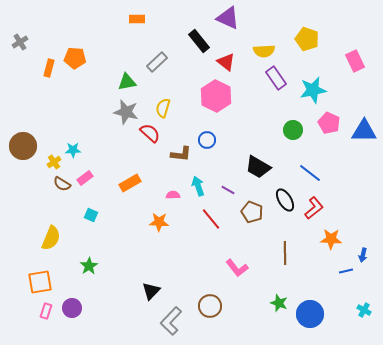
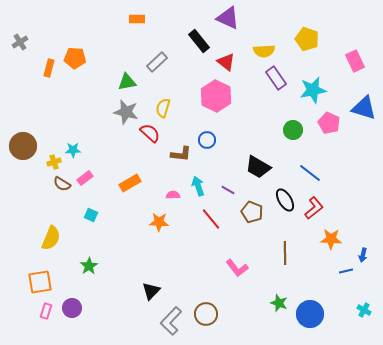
blue triangle at (364, 131): moved 23 px up; rotated 16 degrees clockwise
yellow cross at (54, 162): rotated 16 degrees clockwise
brown circle at (210, 306): moved 4 px left, 8 px down
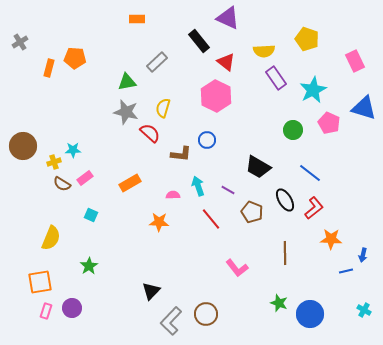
cyan star at (313, 90): rotated 16 degrees counterclockwise
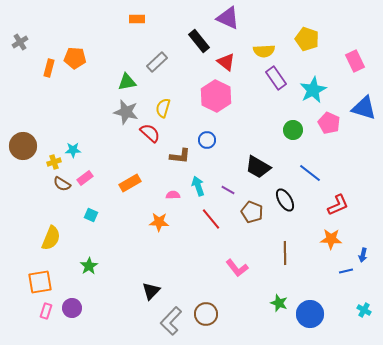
brown L-shape at (181, 154): moved 1 px left, 2 px down
red L-shape at (314, 208): moved 24 px right, 3 px up; rotated 15 degrees clockwise
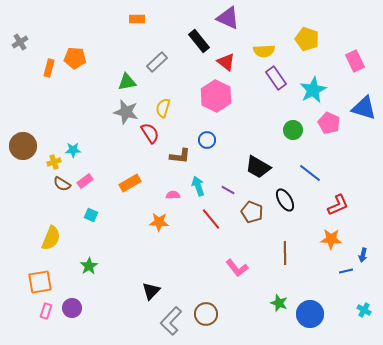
red semicircle at (150, 133): rotated 15 degrees clockwise
pink rectangle at (85, 178): moved 3 px down
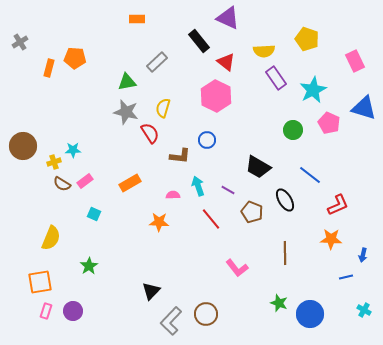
blue line at (310, 173): moved 2 px down
cyan square at (91, 215): moved 3 px right, 1 px up
blue line at (346, 271): moved 6 px down
purple circle at (72, 308): moved 1 px right, 3 px down
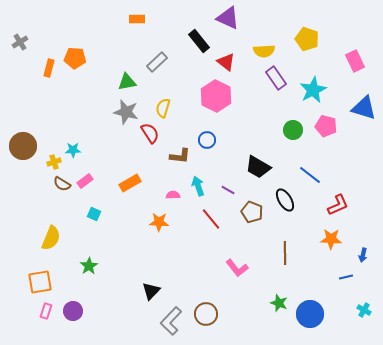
pink pentagon at (329, 123): moved 3 px left, 3 px down; rotated 10 degrees counterclockwise
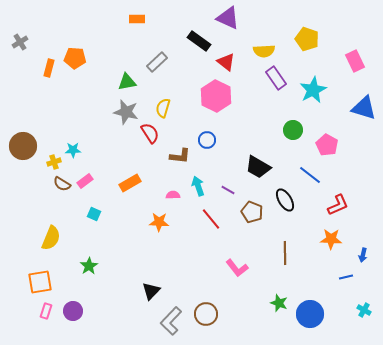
black rectangle at (199, 41): rotated 15 degrees counterclockwise
pink pentagon at (326, 126): moved 1 px right, 19 px down; rotated 15 degrees clockwise
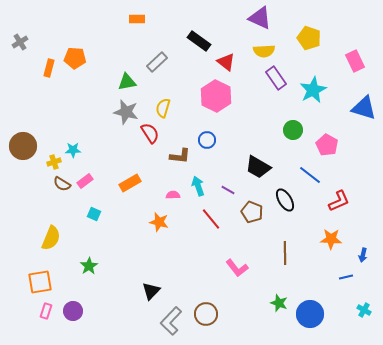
purple triangle at (228, 18): moved 32 px right
yellow pentagon at (307, 39): moved 2 px right, 1 px up
red L-shape at (338, 205): moved 1 px right, 4 px up
orange star at (159, 222): rotated 12 degrees clockwise
